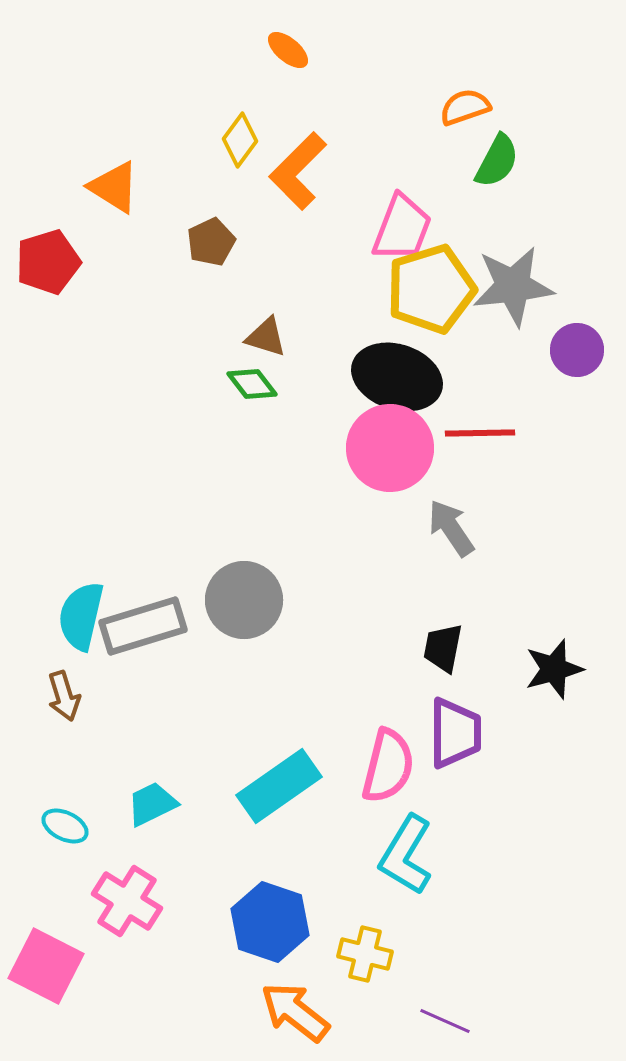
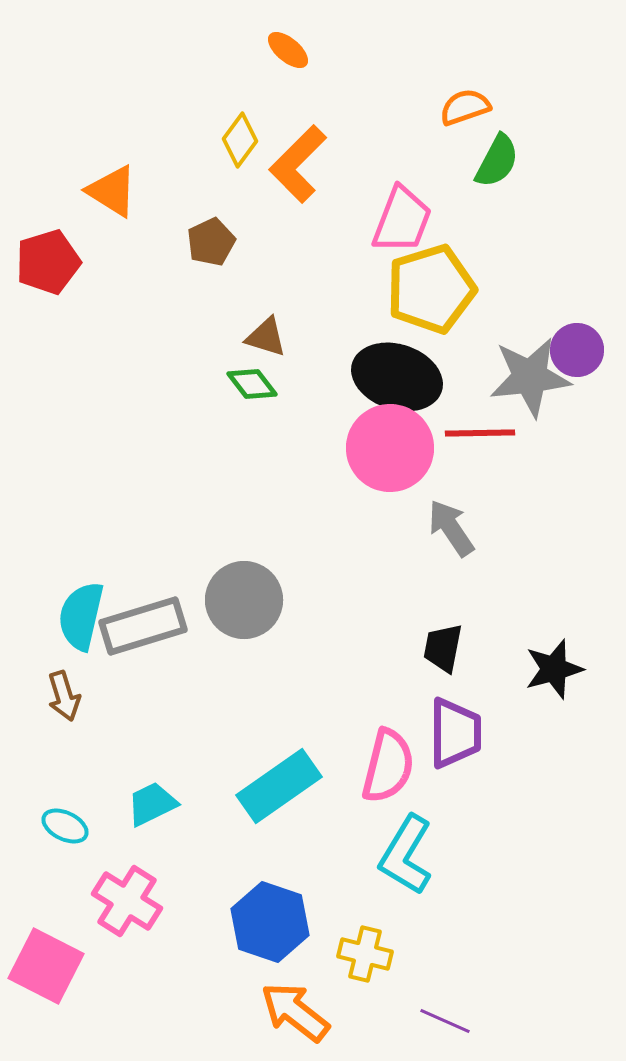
orange L-shape: moved 7 px up
orange triangle: moved 2 px left, 4 px down
pink trapezoid: moved 8 px up
gray star: moved 17 px right, 91 px down
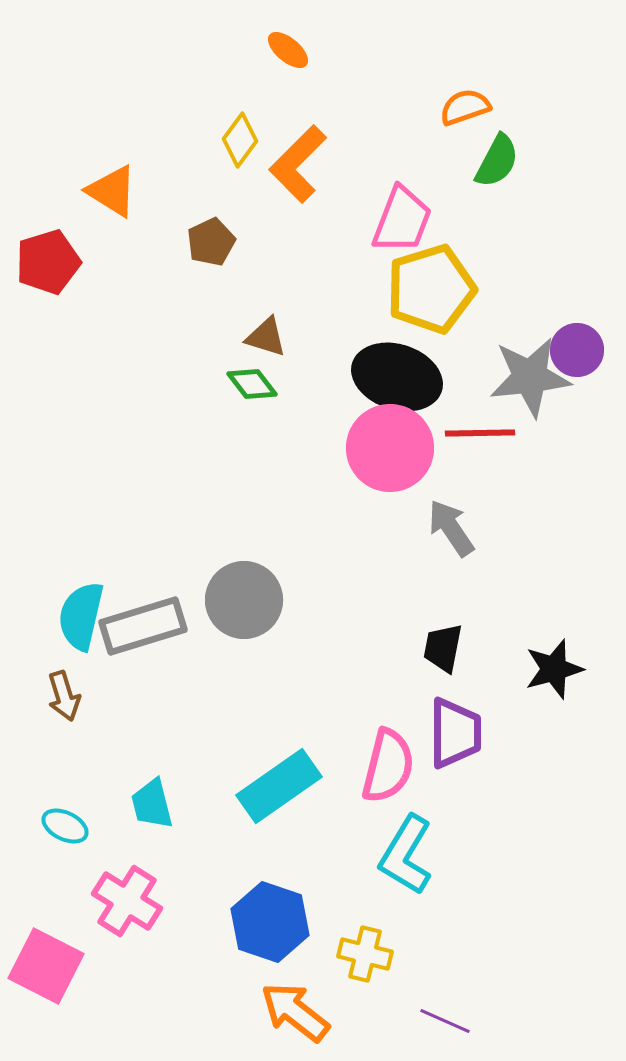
cyan trapezoid: rotated 78 degrees counterclockwise
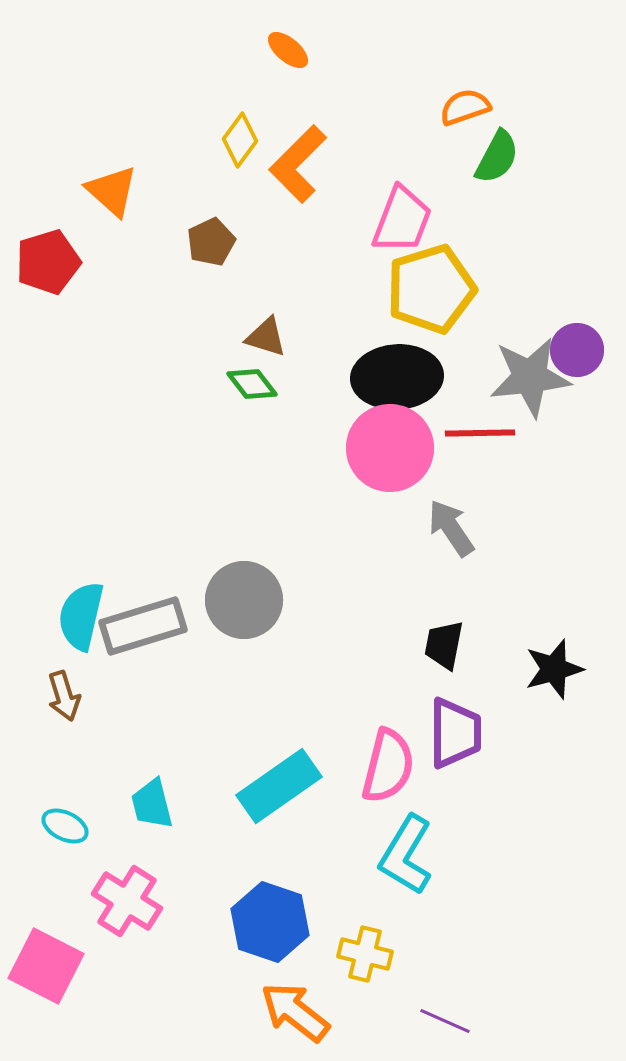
green semicircle: moved 4 px up
orange triangle: rotated 10 degrees clockwise
black ellipse: rotated 22 degrees counterclockwise
black trapezoid: moved 1 px right, 3 px up
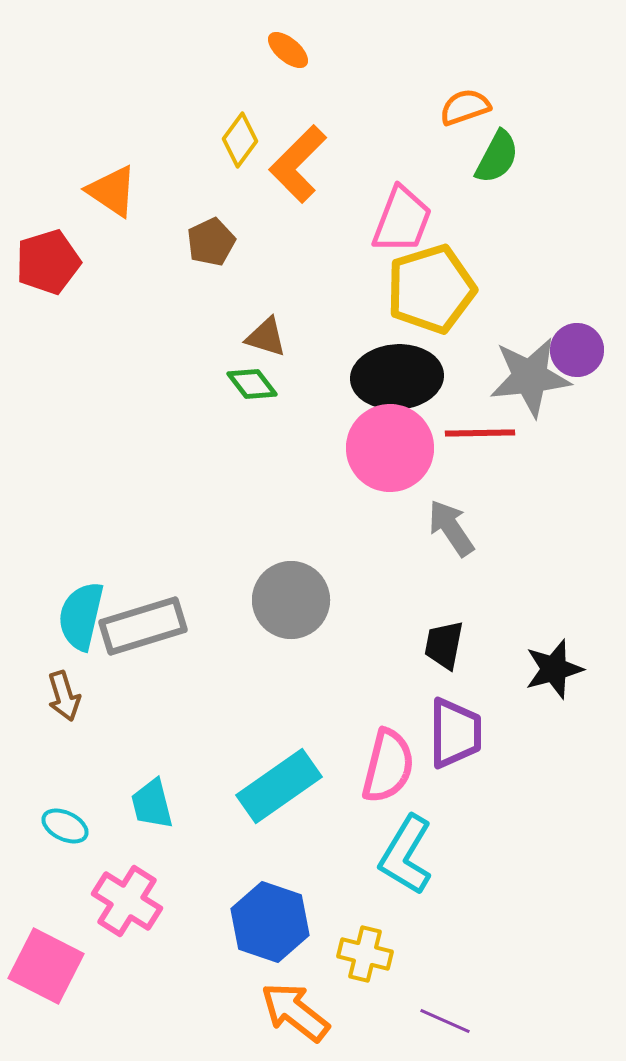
orange triangle: rotated 8 degrees counterclockwise
gray circle: moved 47 px right
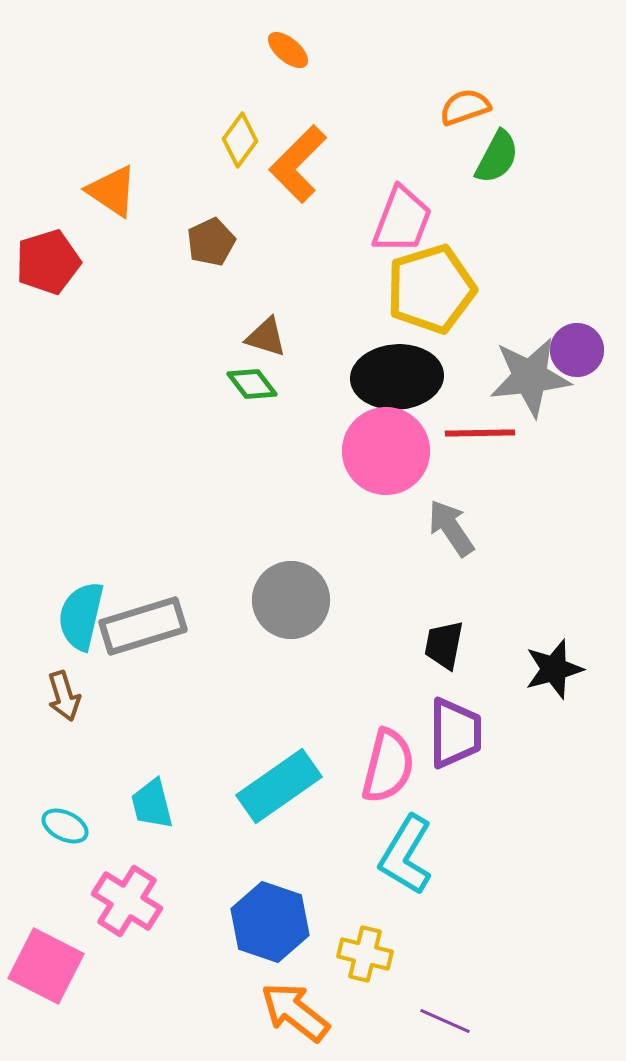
pink circle: moved 4 px left, 3 px down
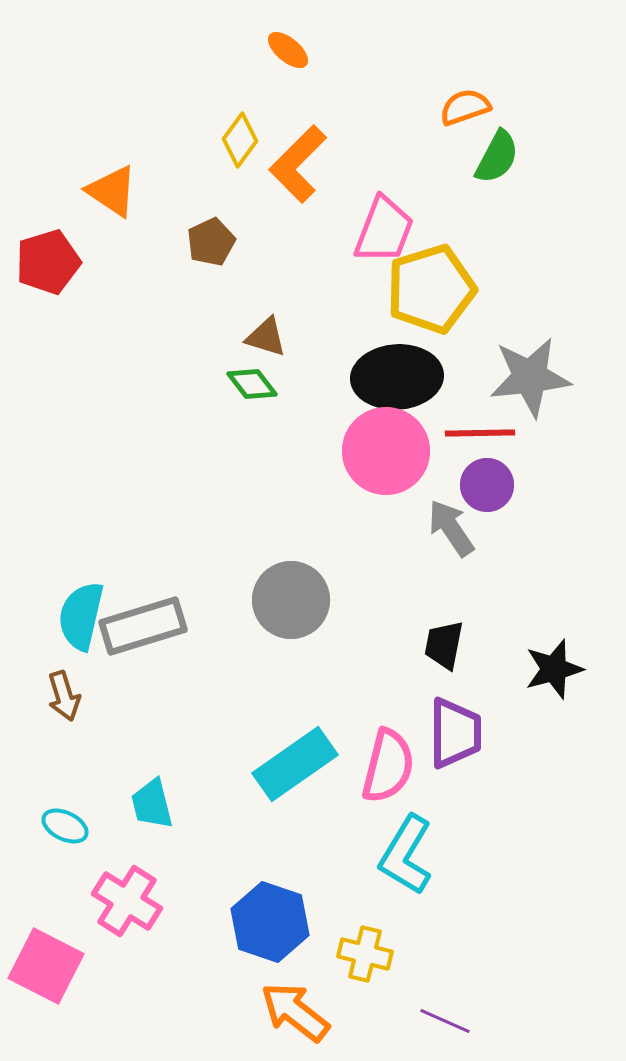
pink trapezoid: moved 18 px left, 10 px down
purple circle: moved 90 px left, 135 px down
cyan rectangle: moved 16 px right, 22 px up
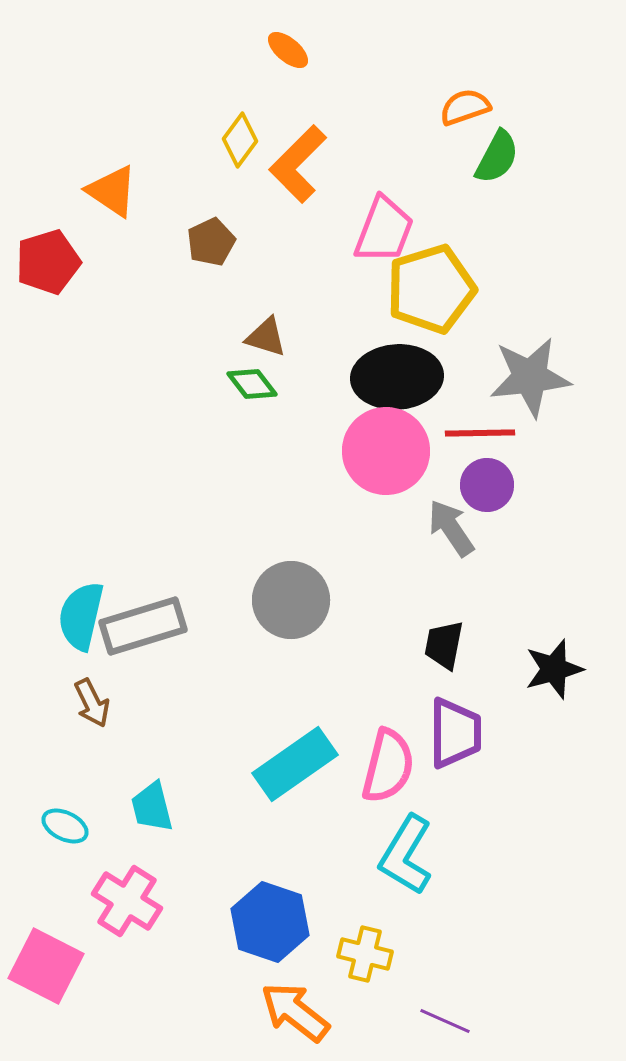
brown arrow: moved 28 px right, 7 px down; rotated 9 degrees counterclockwise
cyan trapezoid: moved 3 px down
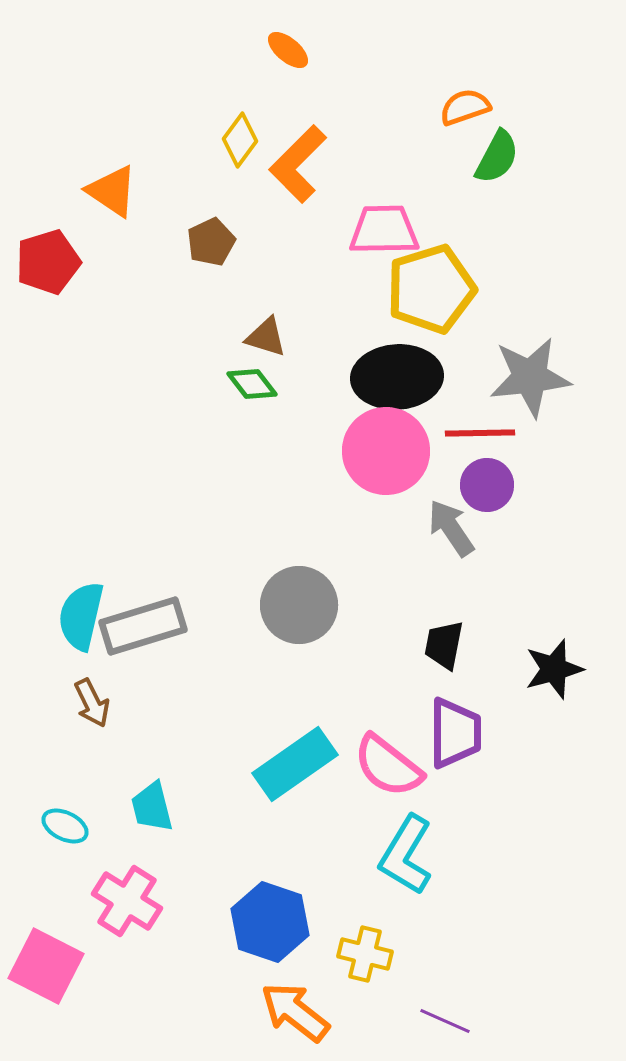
pink trapezoid: rotated 112 degrees counterclockwise
gray circle: moved 8 px right, 5 px down
pink semicircle: rotated 114 degrees clockwise
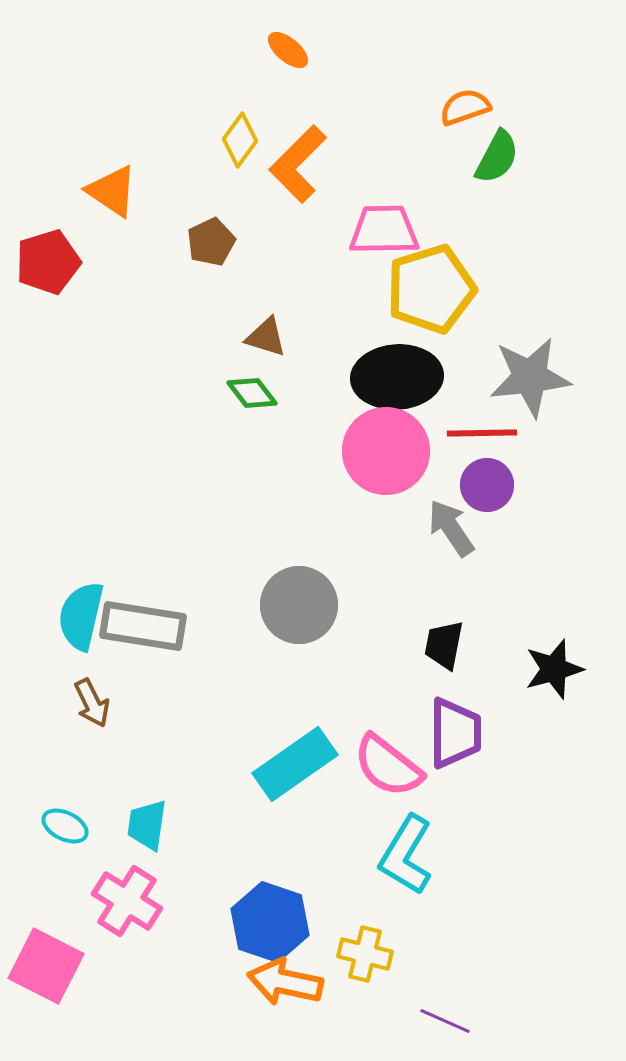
green diamond: moved 9 px down
red line: moved 2 px right
gray rectangle: rotated 26 degrees clockwise
cyan trapezoid: moved 5 px left, 18 px down; rotated 22 degrees clockwise
orange arrow: moved 10 px left, 30 px up; rotated 26 degrees counterclockwise
